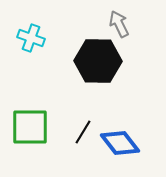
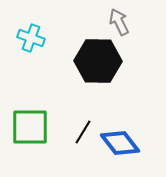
gray arrow: moved 2 px up
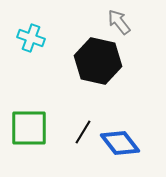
gray arrow: rotated 12 degrees counterclockwise
black hexagon: rotated 12 degrees clockwise
green square: moved 1 px left, 1 px down
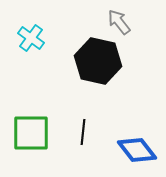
cyan cross: rotated 16 degrees clockwise
green square: moved 2 px right, 5 px down
black line: rotated 25 degrees counterclockwise
blue diamond: moved 17 px right, 7 px down
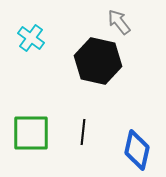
blue diamond: rotated 51 degrees clockwise
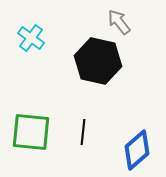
green square: moved 1 px up; rotated 6 degrees clockwise
blue diamond: rotated 36 degrees clockwise
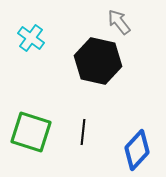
green square: rotated 12 degrees clockwise
blue diamond: rotated 6 degrees counterclockwise
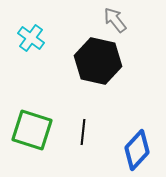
gray arrow: moved 4 px left, 2 px up
green square: moved 1 px right, 2 px up
